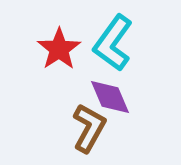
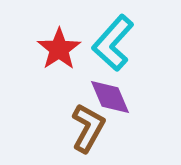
cyan L-shape: rotated 6 degrees clockwise
brown L-shape: moved 1 px left
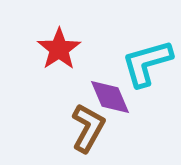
cyan L-shape: moved 34 px right, 20 px down; rotated 32 degrees clockwise
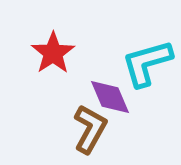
red star: moved 6 px left, 4 px down
brown L-shape: moved 2 px right, 1 px down
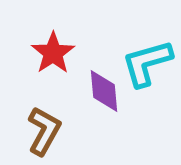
purple diamond: moved 6 px left, 6 px up; rotated 18 degrees clockwise
brown L-shape: moved 46 px left, 2 px down
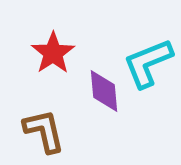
cyan L-shape: moved 1 px right; rotated 6 degrees counterclockwise
brown L-shape: rotated 42 degrees counterclockwise
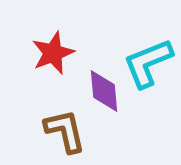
red star: rotated 12 degrees clockwise
brown L-shape: moved 21 px right
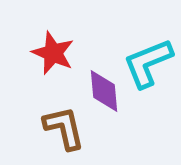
red star: rotated 27 degrees counterclockwise
brown L-shape: moved 1 px left, 3 px up
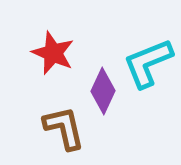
purple diamond: moved 1 px left; rotated 30 degrees clockwise
